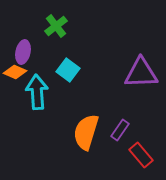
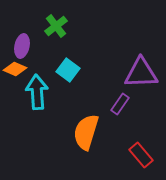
purple ellipse: moved 1 px left, 6 px up
orange diamond: moved 3 px up
purple rectangle: moved 26 px up
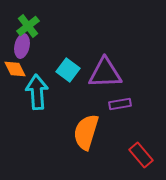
green cross: moved 28 px left
orange diamond: rotated 40 degrees clockwise
purple triangle: moved 36 px left
purple rectangle: rotated 45 degrees clockwise
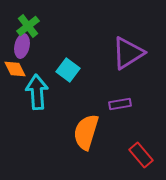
purple triangle: moved 23 px right, 20 px up; rotated 30 degrees counterclockwise
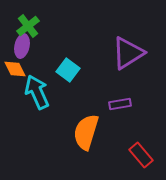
cyan arrow: rotated 20 degrees counterclockwise
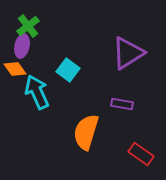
orange diamond: rotated 10 degrees counterclockwise
purple rectangle: moved 2 px right; rotated 20 degrees clockwise
red rectangle: moved 1 px up; rotated 15 degrees counterclockwise
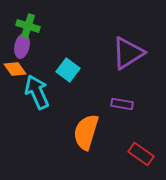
green cross: rotated 35 degrees counterclockwise
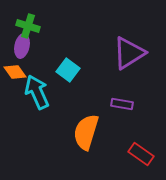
purple triangle: moved 1 px right
orange diamond: moved 3 px down
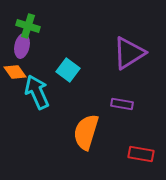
red rectangle: rotated 25 degrees counterclockwise
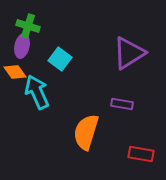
cyan square: moved 8 px left, 11 px up
